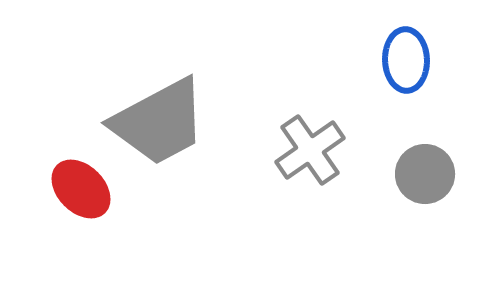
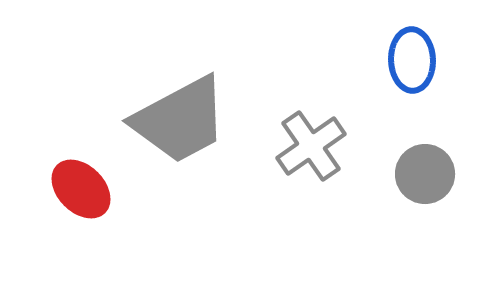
blue ellipse: moved 6 px right
gray trapezoid: moved 21 px right, 2 px up
gray cross: moved 1 px right, 4 px up
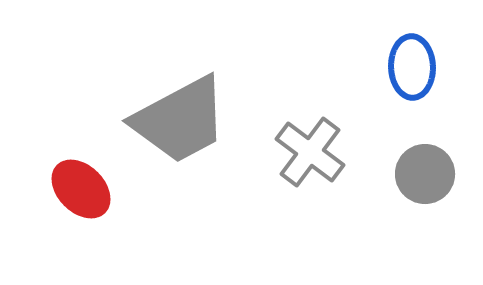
blue ellipse: moved 7 px down
gray cross: moved 1 px left, 6 px down; rotated 18 degrees counterclockwise
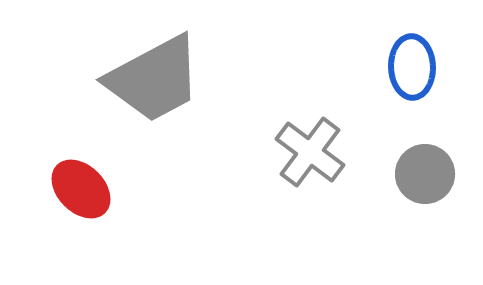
gray trapezoid: moved 26 px left, 41 px up
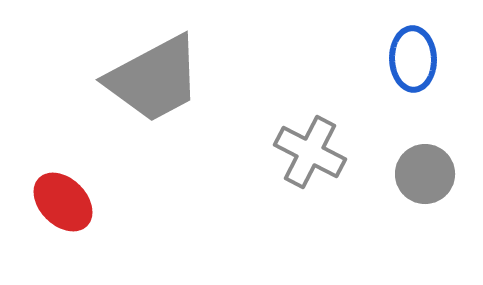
blue ellipse: moved 1 px right, 8 px up
gray cross: rotated 10 degrees counterclockwise
red ellipse: moved 18 px left, 13 px down
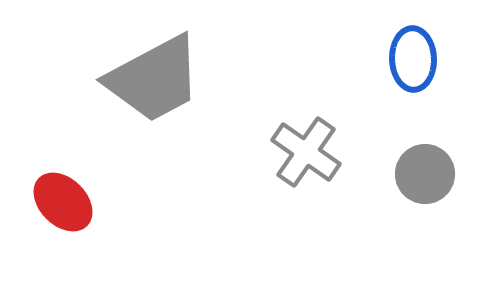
gray cross: moved 4 px left; rotated 8 degrees clockwise
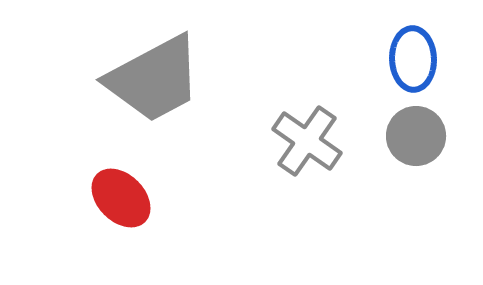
gray cross: moved 1 px right, 11 px up
gray circle: moved 9 px left, 38 px up
red ellipse: moved 58 px right, 4 px up
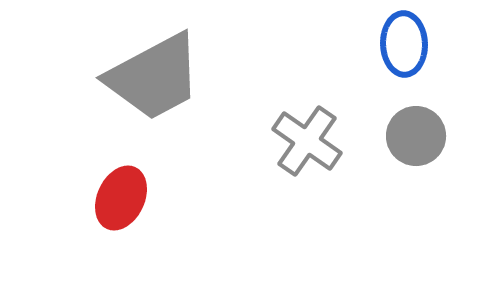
blue ellipse: moved 9 px left, 15 px up
gray trapezoid: moved 2 px up
red ellipse: rotated 70 degrees clockwise
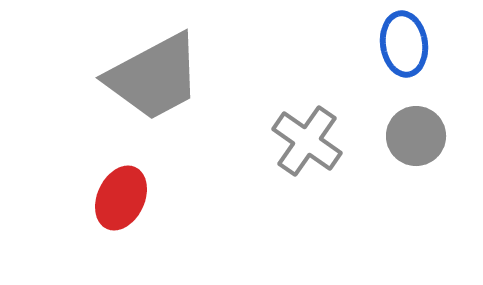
blue ellipse: rotated 6 degrees counterclockwise
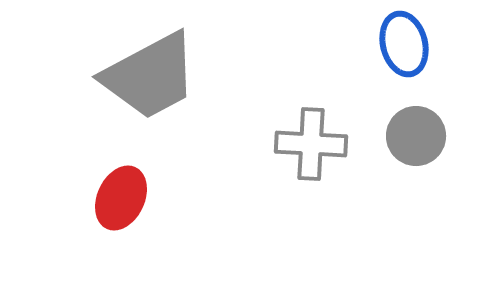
blue ellipse: rotated 6 degrees counterclockwise
gray trapezoid: moved 4 px left, 1 px up
gray cross: moved 4 px right, 3 px down; rotated 32 degrees counterclockwise
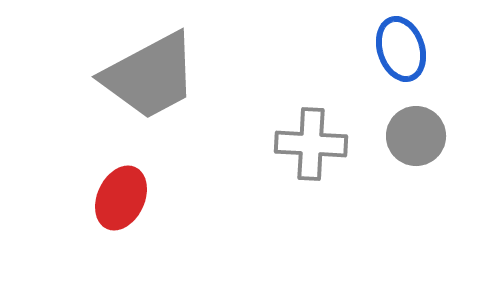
blue ellipse: moved 3 px left, 5 px down; rotated 4 degrees counterclockwise
